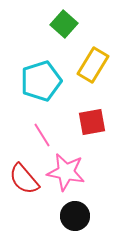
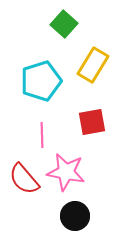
pink line: rotated 30 degrees clockwise
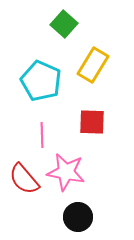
cyan pentagon: rotated 30 degrees counterclockwise
red square: rotated 12 degrees clockwise
black circle: moved 3 px right, 1 px down
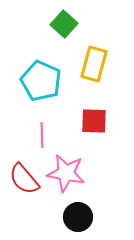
yellow rectangle: moved 1 px right, 1 px up; rotated 16 degrees counterclockwise
red square: moved 2 px right, 1 px up
pink star: moved 1 px down
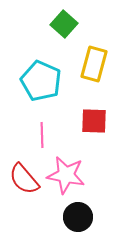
pink star: moved 2 px down
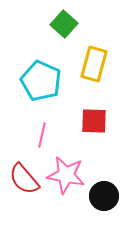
pink line: rotated 15 degrees clockwise
black circle: moved 26 px right, 21 px up
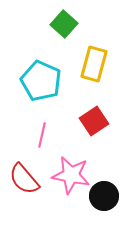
red square: rotated 36 degrees counterclockwise
pink star: moved 5 px right
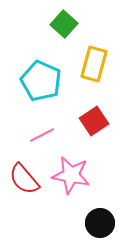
pink line: rotated 50 degrees clockwise
black circle: moved 4 px left, 27 px down
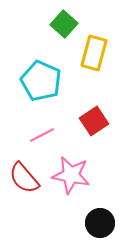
yellow rectangle: moved 11 px up
red semicircle: moved 1 px up
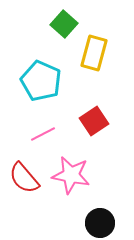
pink line: moved 1 px right, 1 px up
